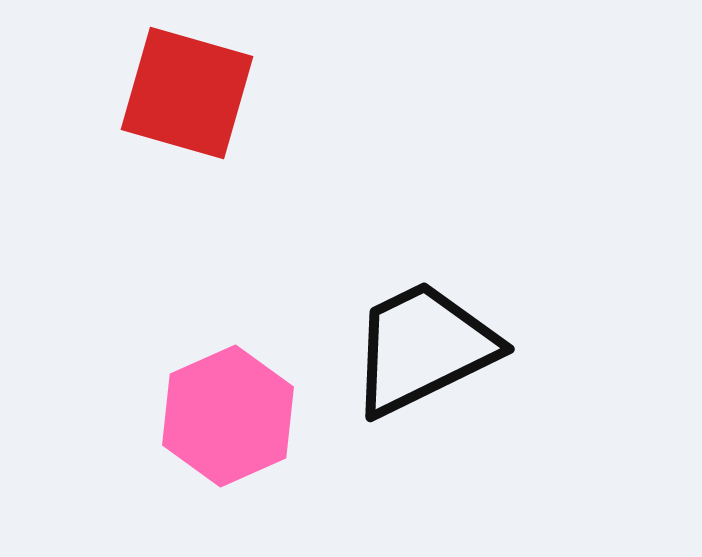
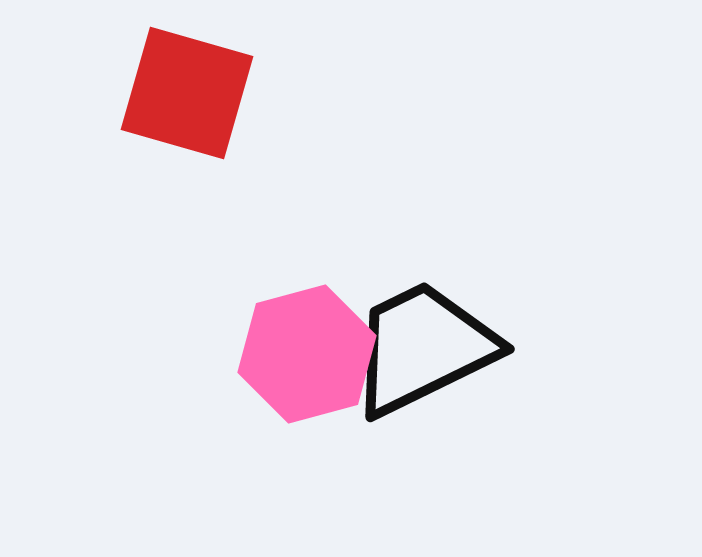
pink hexagon: moved 79 px right, 62 px up; rotated 9 degrees clockwise
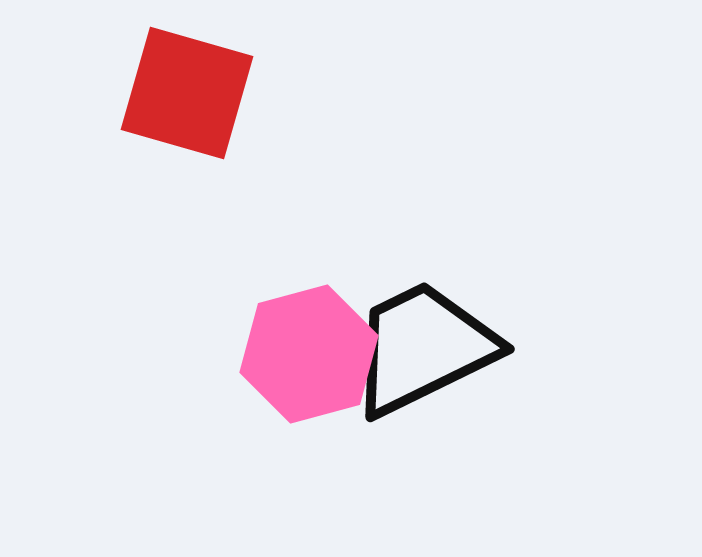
pink hexagon: moved 2 px right
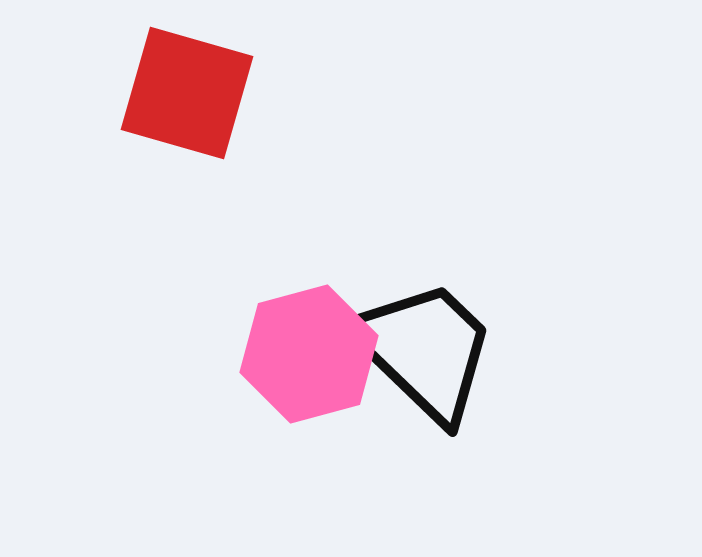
black trapezoid: moved 1 px right, 2 px down; rotated 70 degrees clockwise
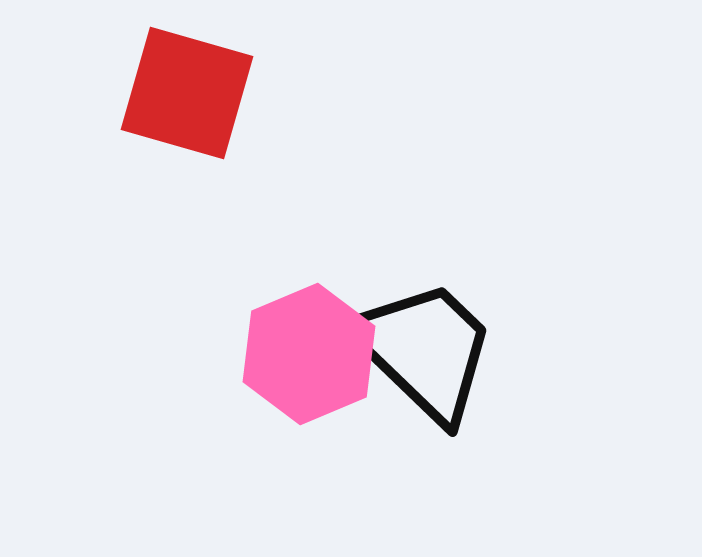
pink hexagon: rotated 8 degrees counterclockwise
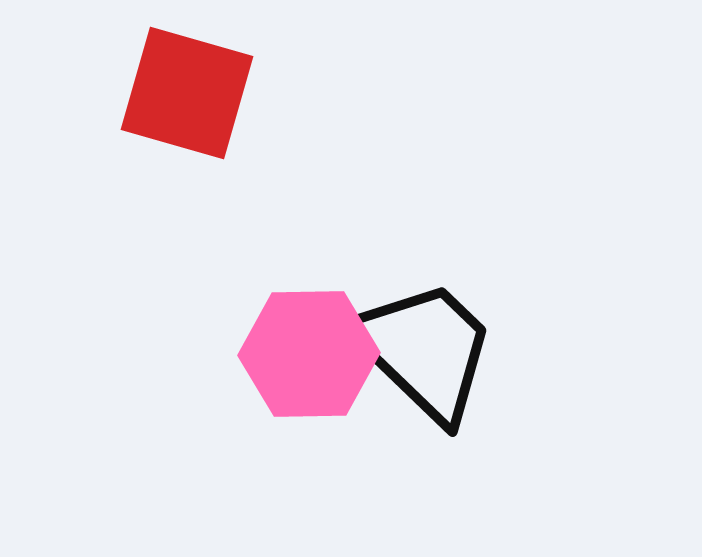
pink hexagon: rotated 22 degrees clockwise
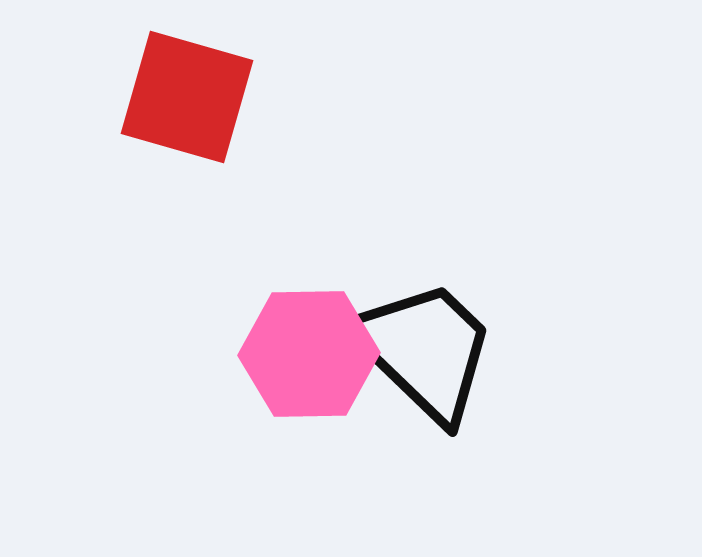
red square: moved 4 px down
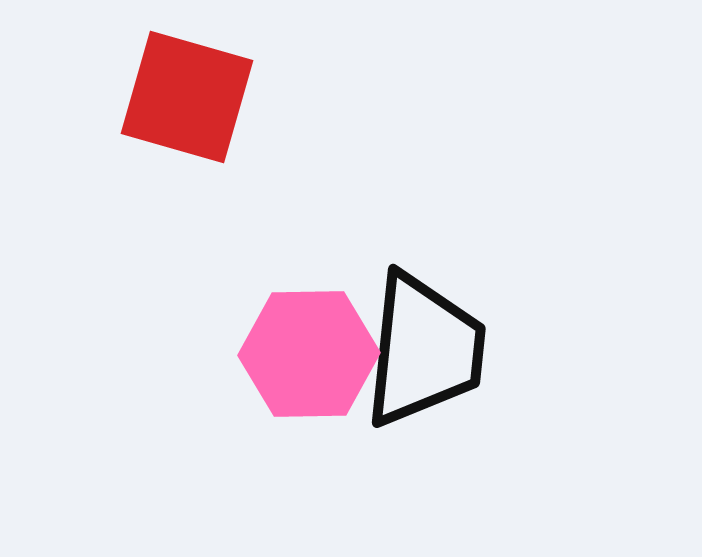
black trapezoid: rotated 52 degrees clockwise
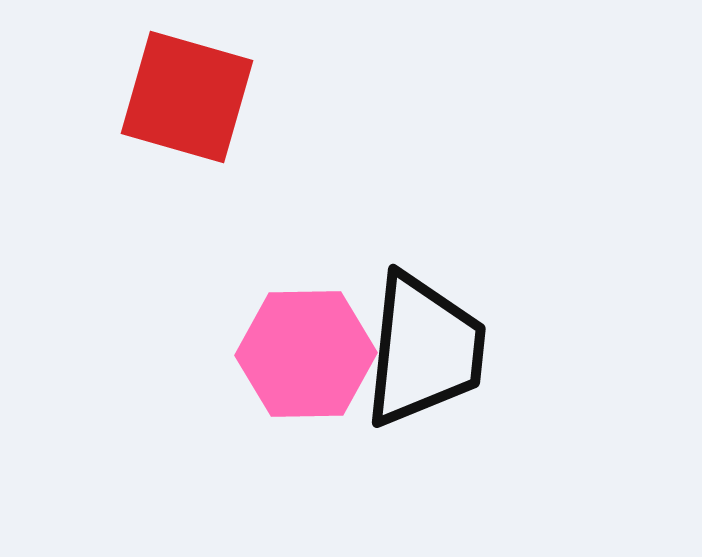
pink hexagon: moved 3 px left
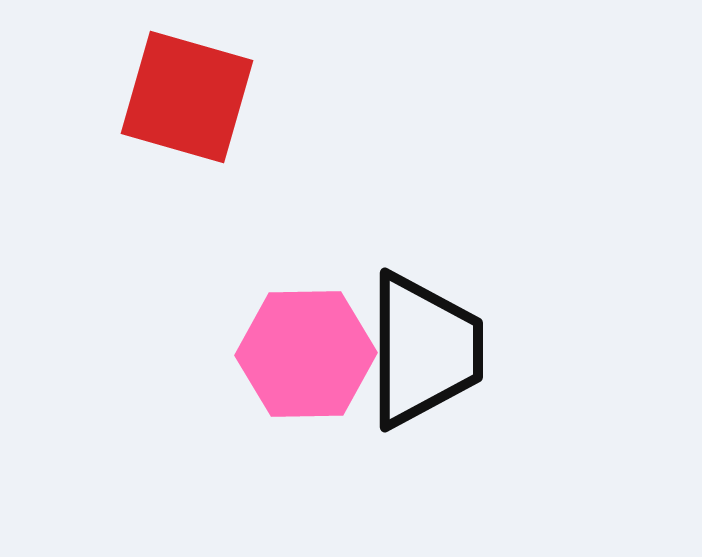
black trapezoid: rotated 6 degrees counterclockwise
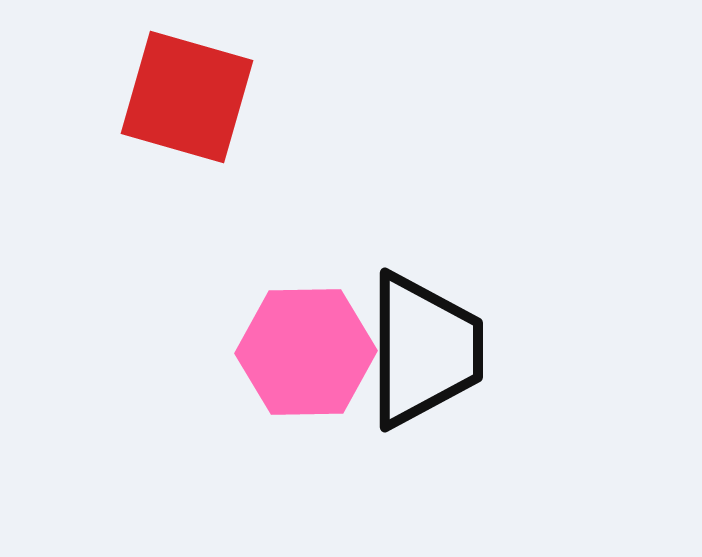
pink hexagon: moved 2 px up
